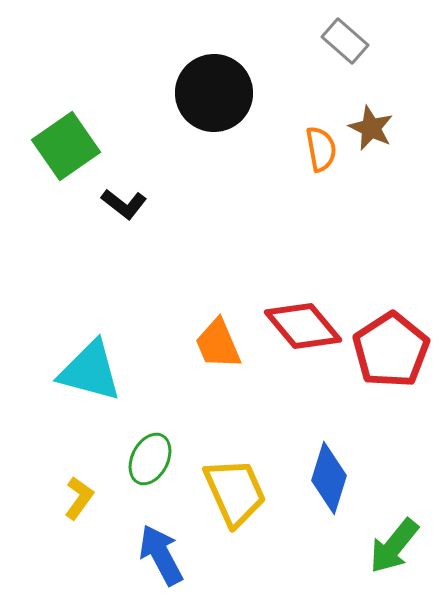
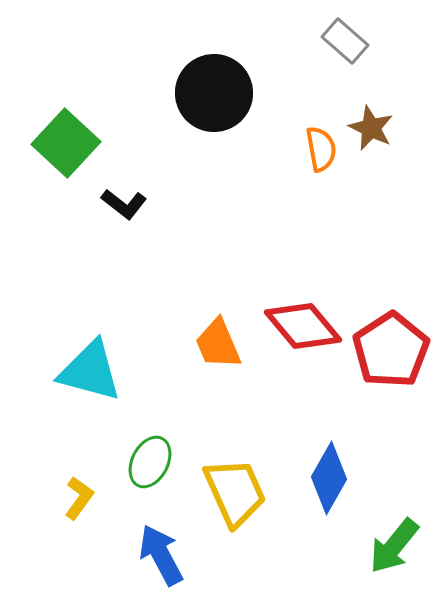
green square: moved 3 px up; rotated 12 degrees counterclockwise
green ellipse: moved 3 px down
blue diamond: rotated 12 degrees clockwise
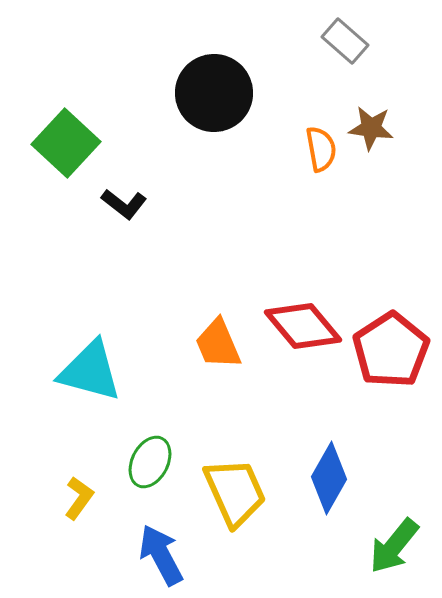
brown star: rotated 18 degrees counterclockwise
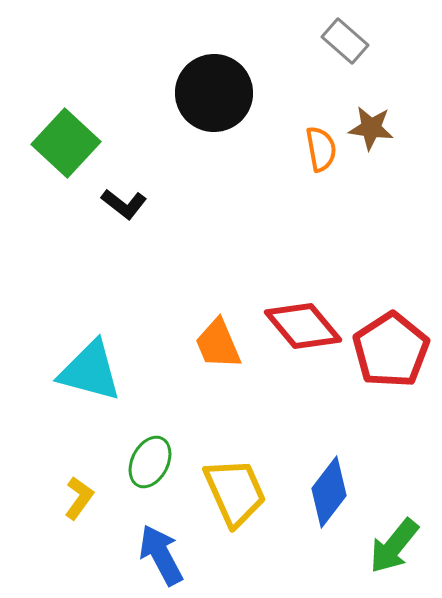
blue diamond: moved 14 px down; rotated 8 degrees clockwise
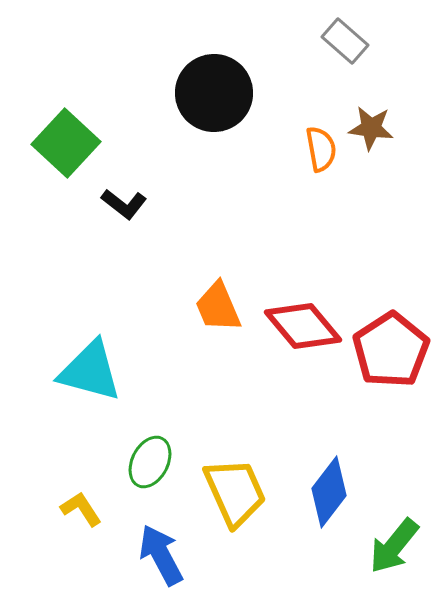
orange trapezoid: moved 37 px up
yellow L-shape: moved 2 px right, 11 px down; rotated 69 degrees counterclockwise
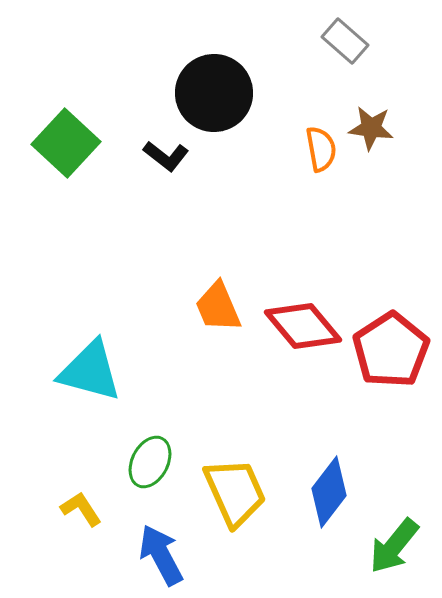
black L-shape: moved 42 px right, 48 px up
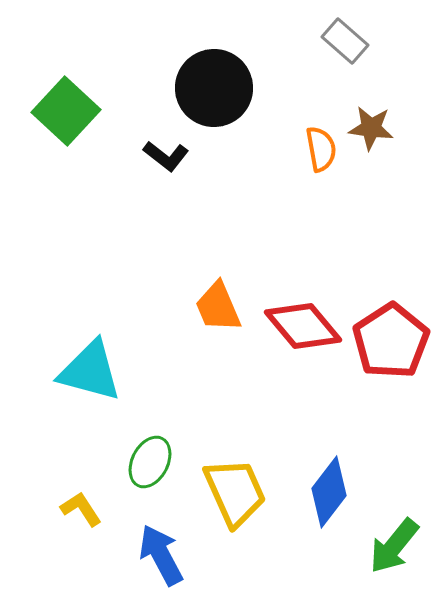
black circle: moved 5 px up
green square: moved 32 px up
red pentagon: moved 9 px up
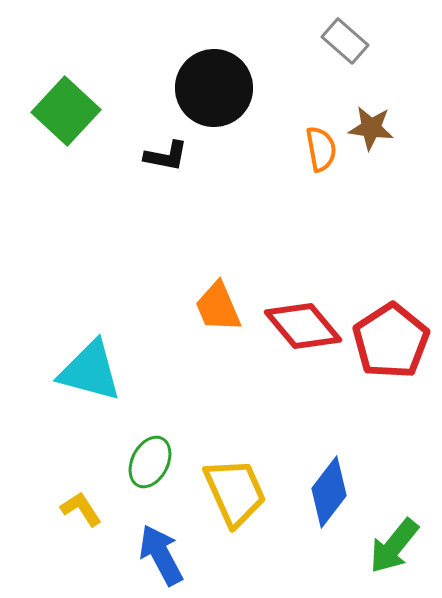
black L-shape: rotated 27 degrees counterclockwise
